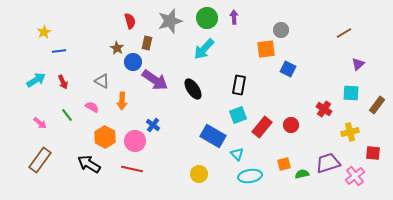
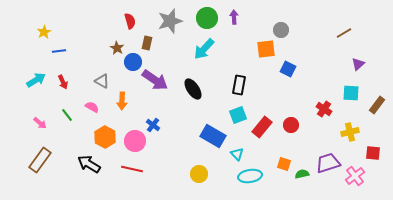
orange square at (284, 164): rotated 32 degrees clockwise
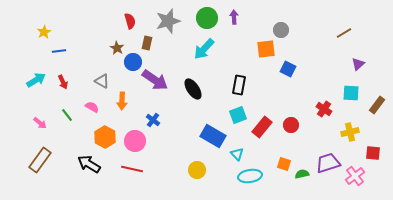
gray star at (170, 21): moved 2 px left
blue cross at (153, 125): moved 5 px up
yellow circle at (199, 174): moved 2 px left, 4 px up
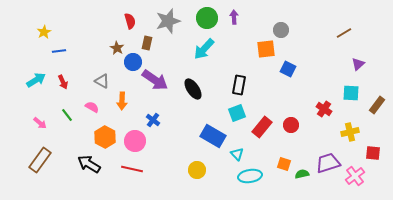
cyan square at (238, 115): moved 1 px left, 2 px up
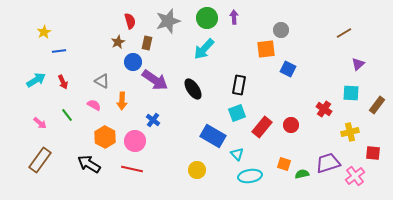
brown star at (117, 48): moved 1 px right, 6 px up; rotated 16 degrees clockwise
pink semicircle at (92, 107): moved 2 px right, 2 px up
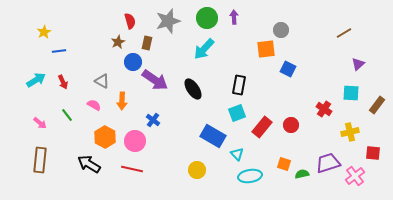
brown rectangle at (40, 160): rotated 30 degrees counterclockwise
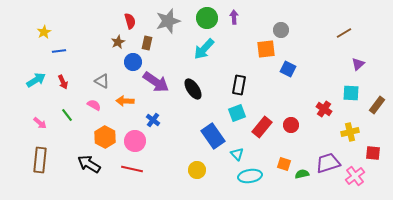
purple arrow at (155, 80): moved 1 px right, 2 px down
orange arrow at (122, 101): moved 3 px right; rotated 90 degrees clockwise
blue rectangle at (213, 136): rotated 25 degrees clockwise
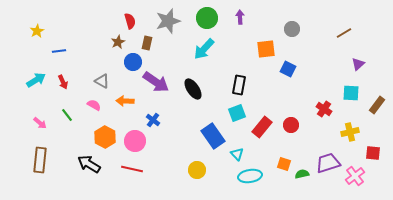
purple arrow at (234, 17): moved 6 px right
gray circle at (281, 30): moved 11 px right, 1 px up
yellow star at (44, 32): moved 7 px left, 1 px up
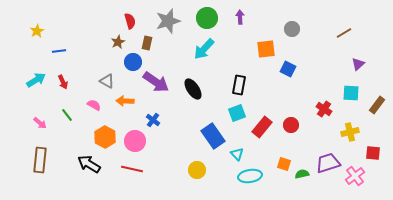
gray triangle at (102, 81): moved 5 px right
